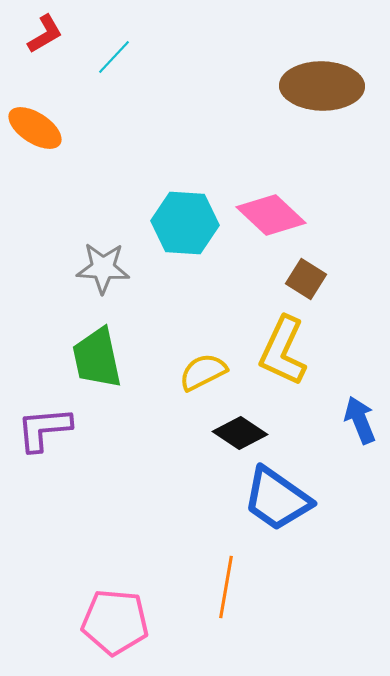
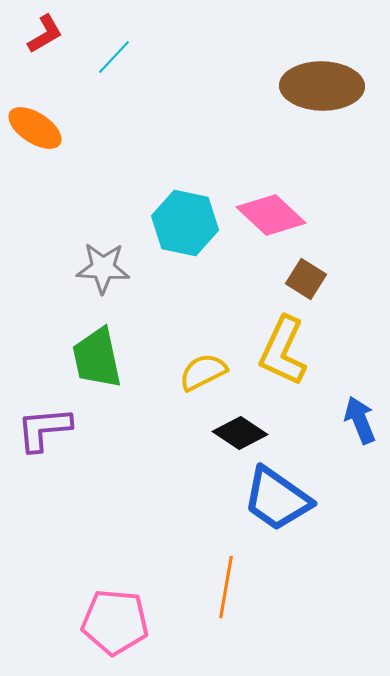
cyan hexagon: rotated 8 degrees clockwise
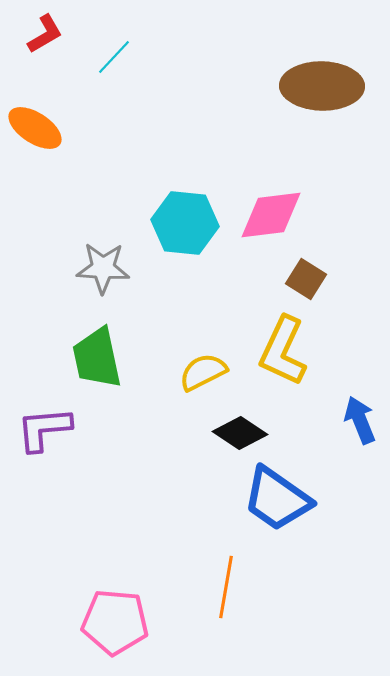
pink diamond: rotated 50 degrees counterclockwise
cyan hexagon: rotated 6 degrees counterclockwise
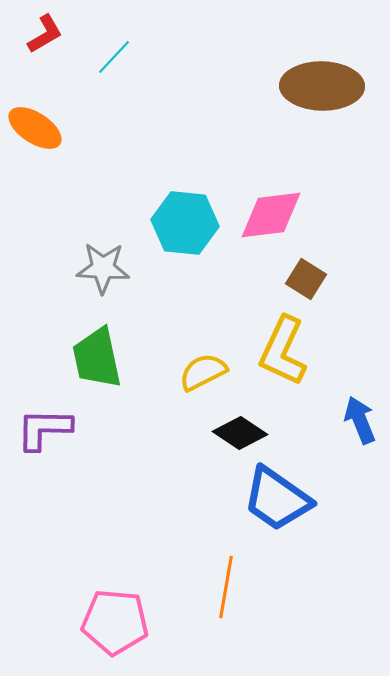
purple L-shape: rotated 6 degrees clockwise
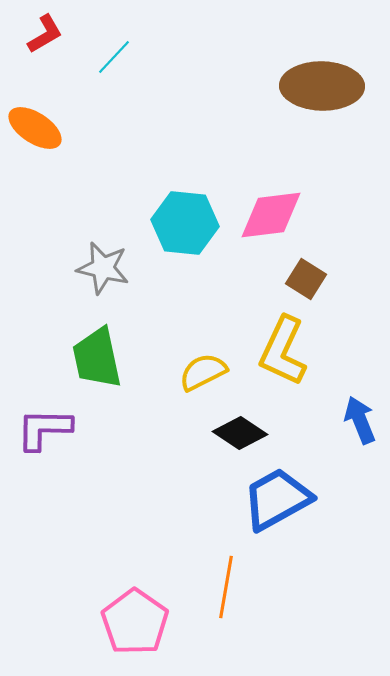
gray star: rotated 10 degrees clockwise
blue trapezoid: rotated 116 degrees clockwise
pink pentagon: moved 20 px right; rotated 30 degrees clockwise
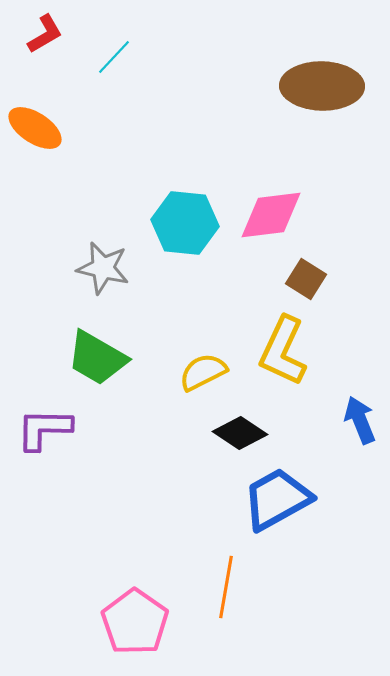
green trapezoid: rotated 48 degrees counterclockwise
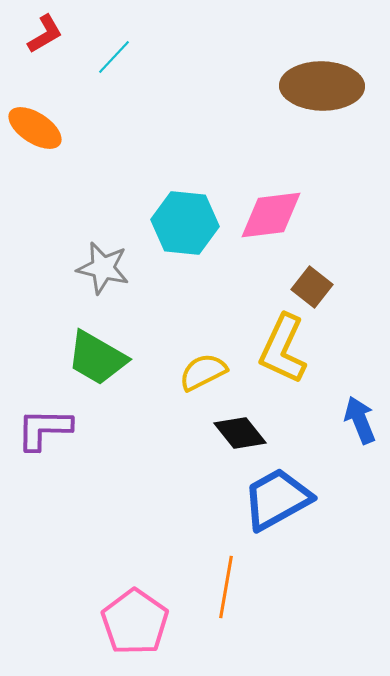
brown square: moved 6 px right, 8 px down; rotated 6 degrees clockwise
yellow L-shape: moved 2 px up
black diamond: rotated 18 degrees clockwise
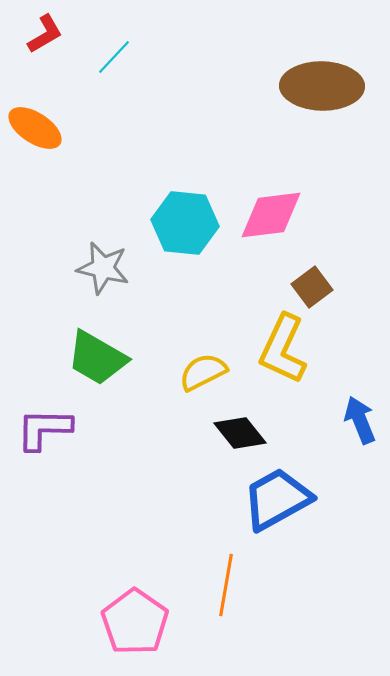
brown square: rotated 15 degrees clockwise
orange line: moved 2 px up
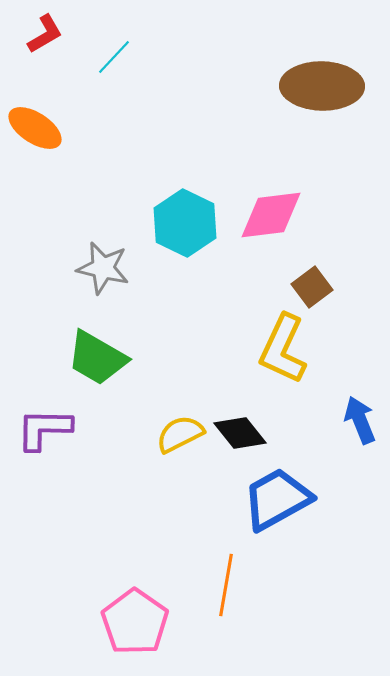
cyan hexagon: rotated 20 degrees clockwise
yellow semicircle: moved 23 px left, 62 px down
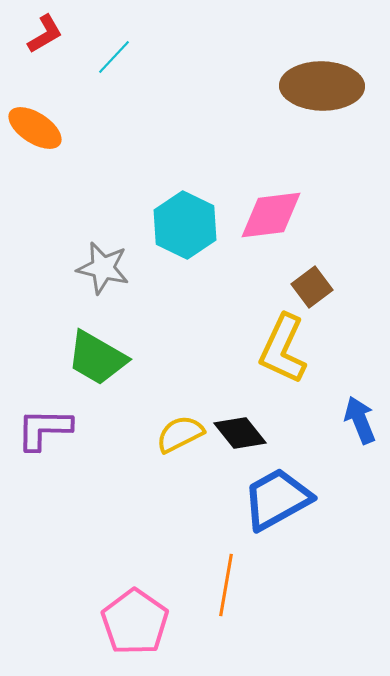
cyan hexagon: moved 2 px down
